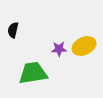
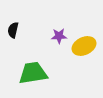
purple star: moved 13 px up
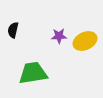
yellow ellipse: moved 1 px right, 5 px up
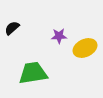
black semicircle: moved 1 px left, 2 px up; rotated 35 degrees clockwise
yellow ellipse: moved 7 px down
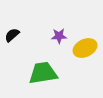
black semicircle: moved 7 px down
green trapezoid: moved 10 px right
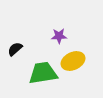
black semicircle: moved 3 px right, 14 px down
yellow ellipse: moved 12 px left, 13 px down
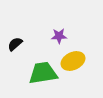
black semicircle: moved 5 px up
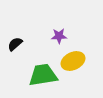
green trapezoid: moved 2 px down
